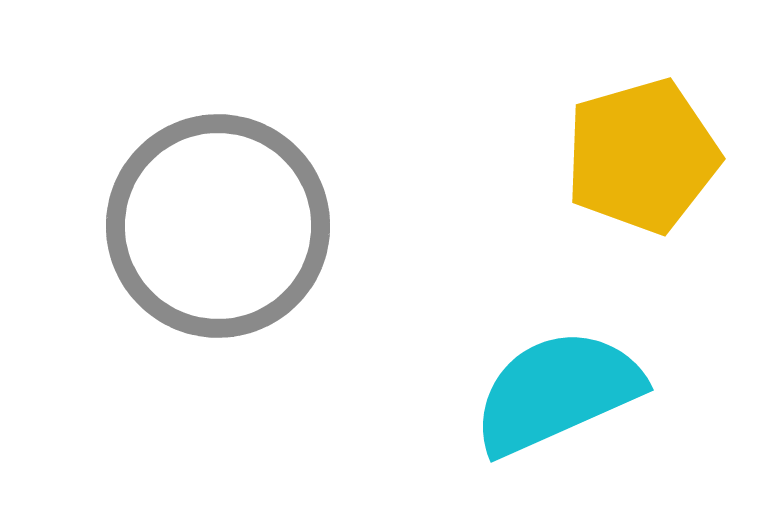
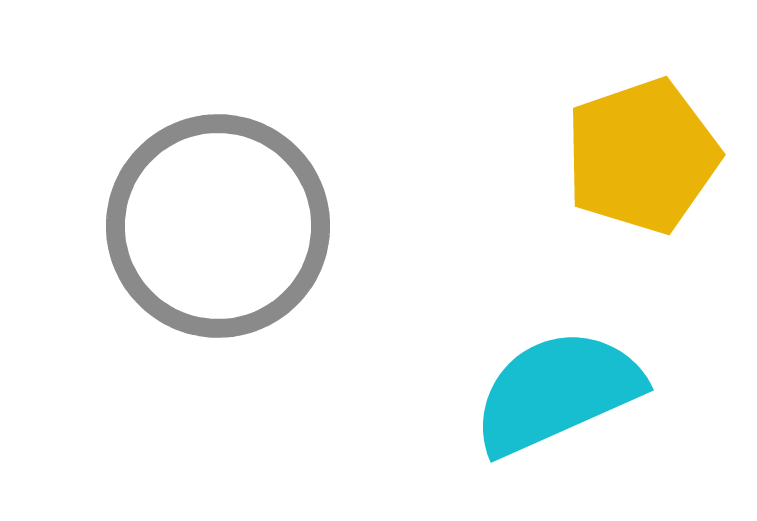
yellow pentagon: rotated 3 degrees counterclockwise
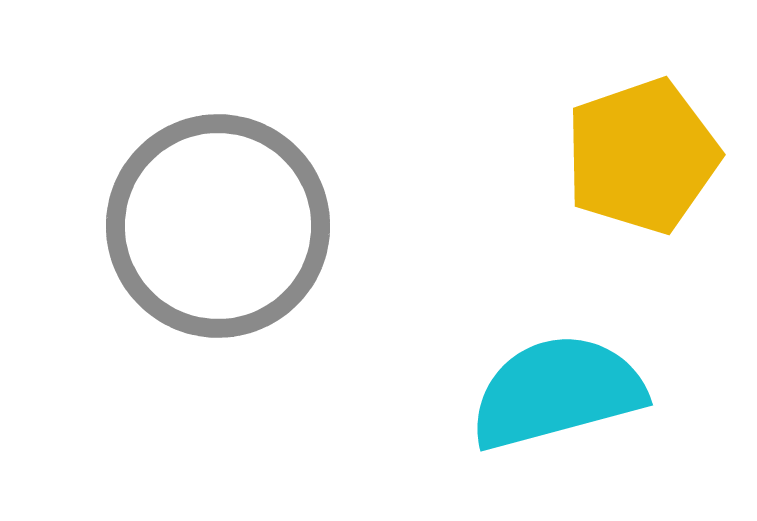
cyan semicircle: rotated 9 degrees clockwise
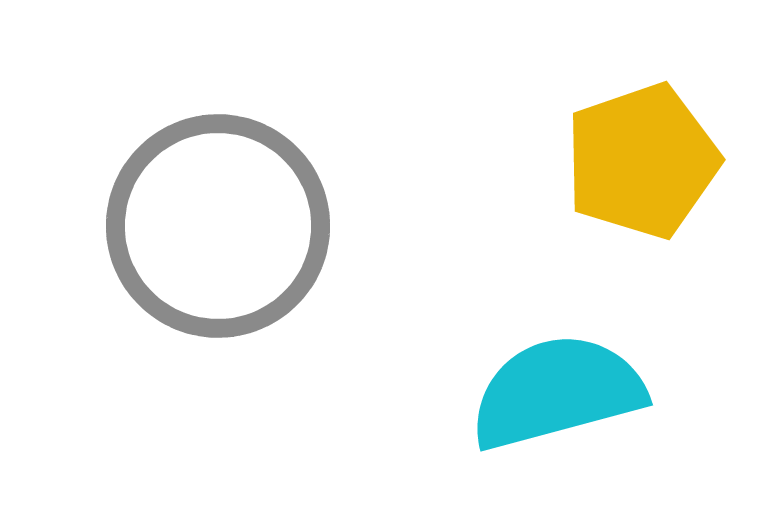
yellow pentagon: moved 5 px down
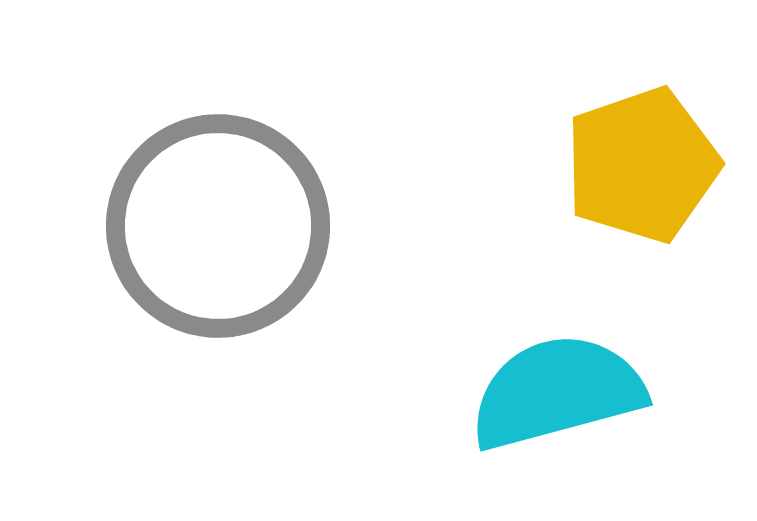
yellow pentagon: moved 4 px down
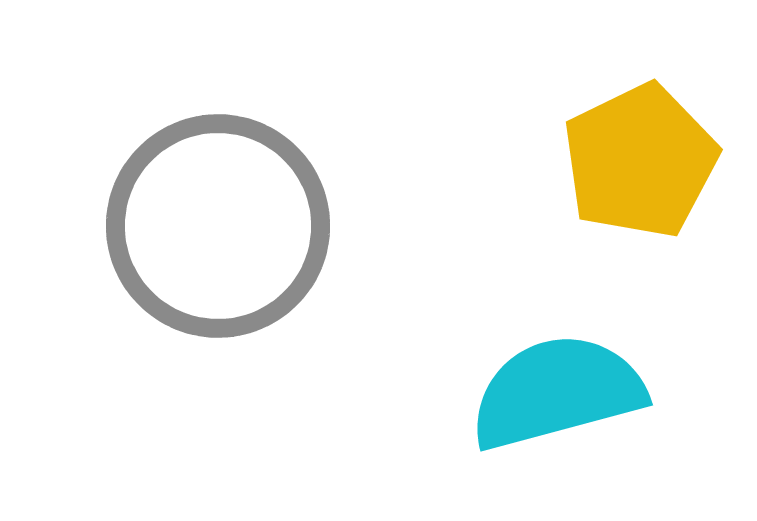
yellow pentagon: moved 2 px left, 4 px up; rotated 7 degrees counterclockwise
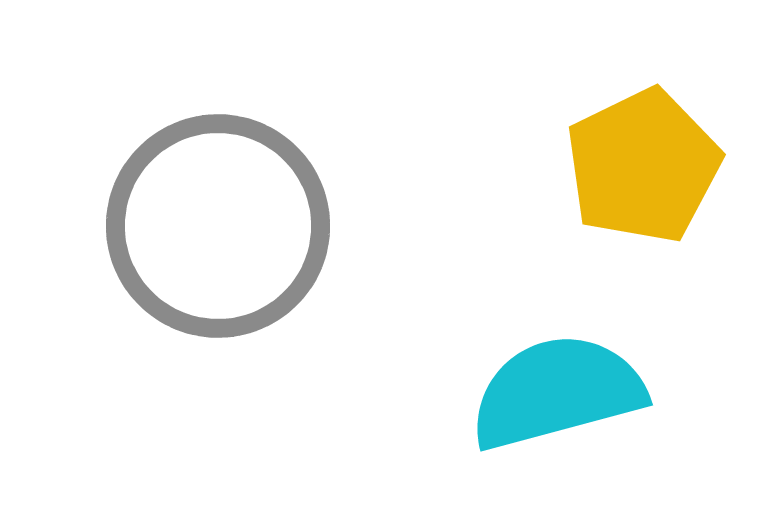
yellow pentagon: moved 3 px right, 5 px down
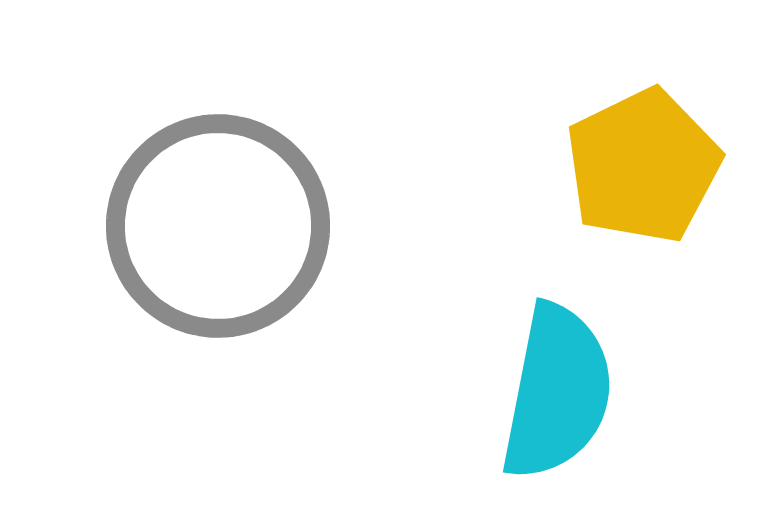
cyan semicircle: rotated 116 degrees clockwise
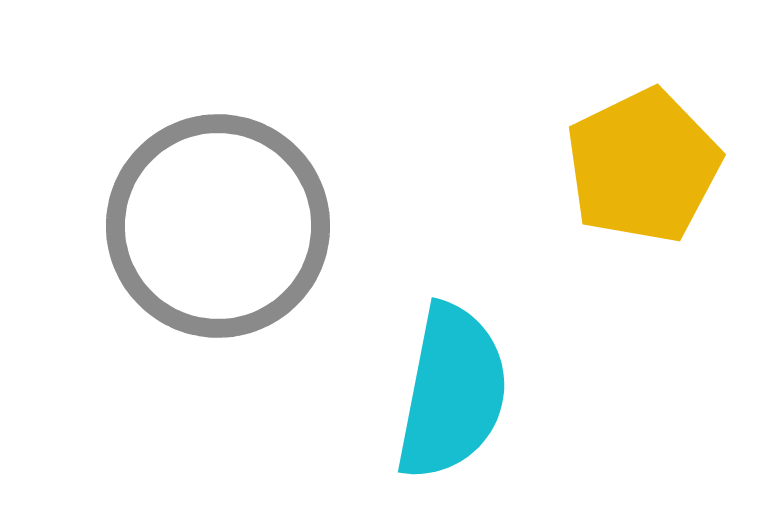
cyan semicircle: moved 105 px left
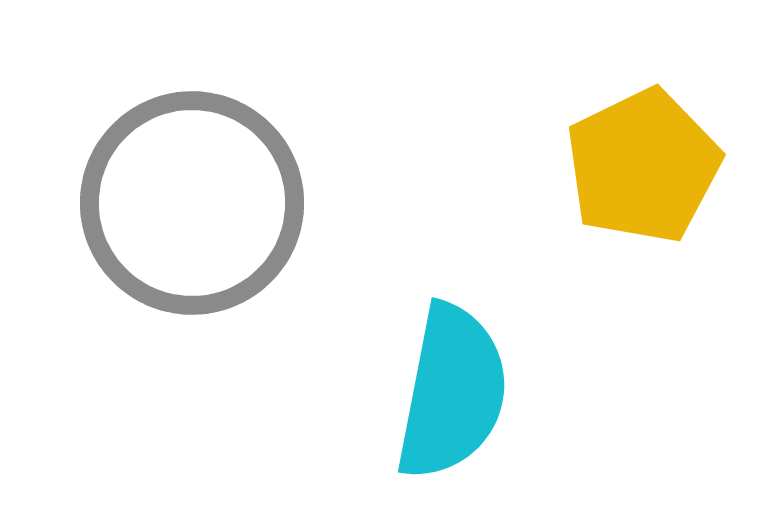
gray circle: moved 26 px left, 23 px up
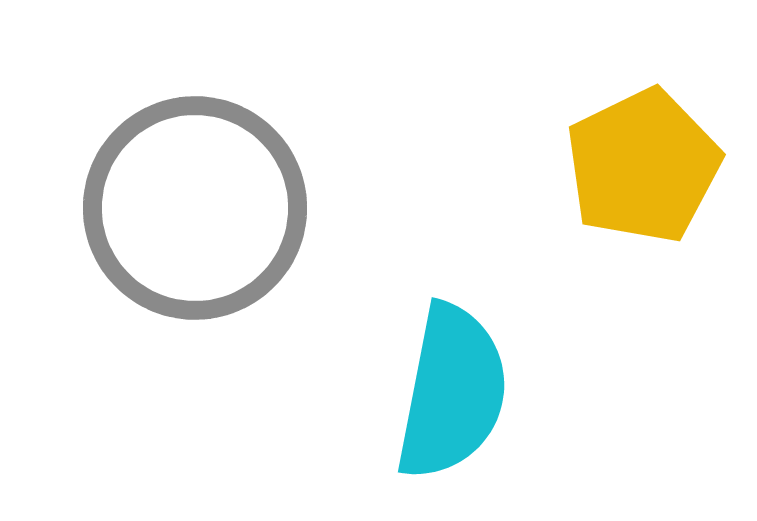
gray circle: moved 3 px right, 5 px down
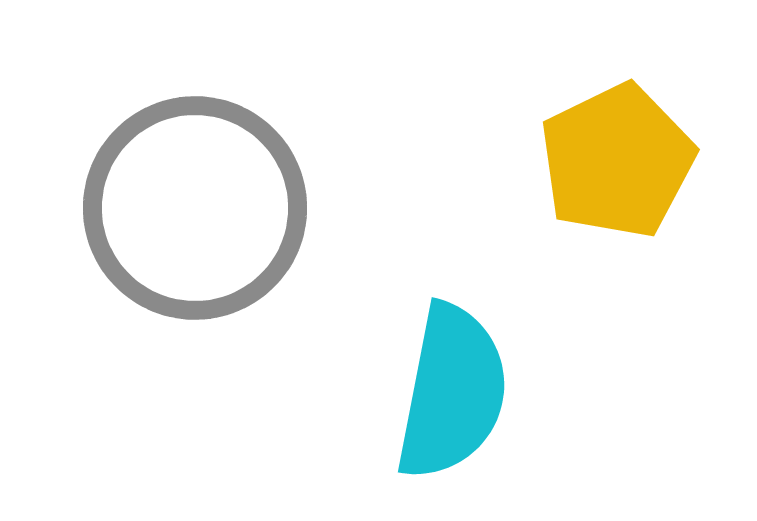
yellow pentagon: moved 26 px left, 5 px up
